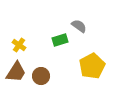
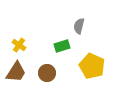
gray semicircle: rotated 112 degrees counterclockwise
green rectangle: moved 2 px right, 6 px down
yellow pentagon: rotated 20 degrees counterclockwise
brown circle: moved 6 px right, 3 px up
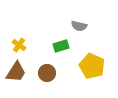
gray semicircle: rotated 91 degrees counterclockwise
green rectangle: moved 1 px left
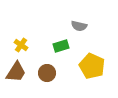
yellow cross: moved 2 px right
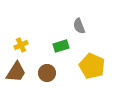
gray semicircle: rotated 56 degrees clockwise
yellow cross: rotated 32 degrees clockwise
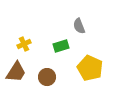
yellow cross: moved 3 px right, 1 px up
yellow pentagon: moved 2 px left, 2 px down
brown circle: moved 4 px down
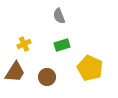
gray semicircle: moved 20 px left, 10 px up
green rectangle: moved 1 px right, 1 px up
brown trapezoid: moved 1 px left
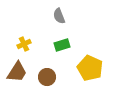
brown trapezoid: moved 2 px right
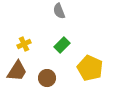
gray semicircle: moved 5 px up
green rectangle: rotated 28 degrees counterclockwise
brown trapezoid: moved 1 px up
brown circle: moved 1 px down
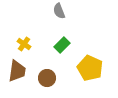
yellow cross: rotated 32 degrees counterclockwise
brown trapezoid: rotated 25 degrees counterclockwise
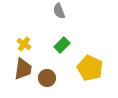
brown trapezoid: moved 6 px right, 2 px up
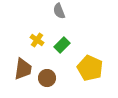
yellow cross: moved 13 px right, 4 px up
